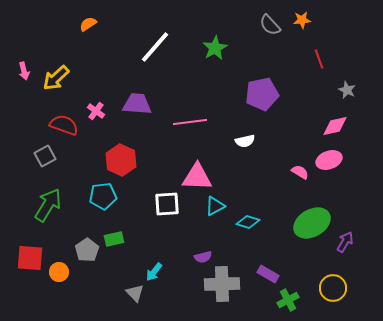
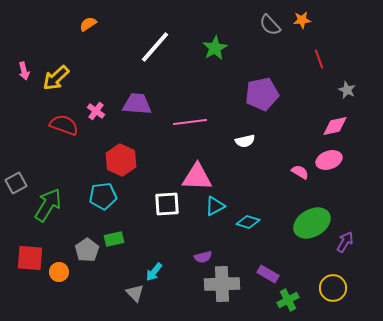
gray square: moved 29 px left, 27 px down
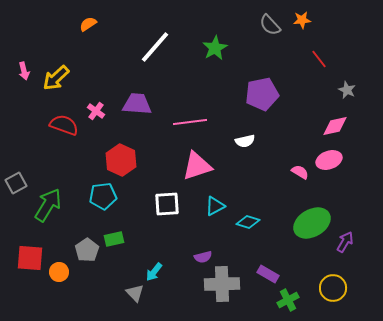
red line: rotated 18 degrees counterclockwise
pink triangle: moved 11 px up; rotated 20 degrees counterclockwise
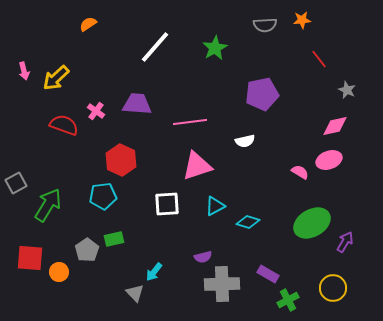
gray semicircle: moved 5 px left; rotated 50 degrees counterclockwise
